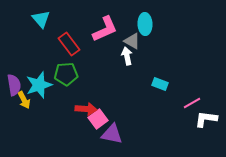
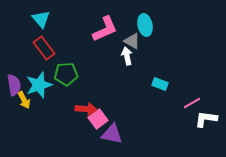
cyan ellipse: moved 1 px down; rotated 10 degrees counterclockwise
red rectangle: moved 25 px left, 4 px down
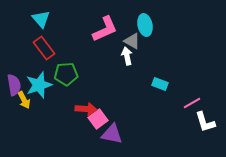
white L-shape: moved 1 px left, 3 px down; rotated 115 degrees counterclockwise
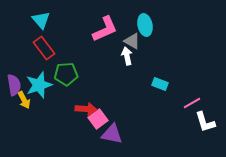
cyan triangle: moved 1 px down
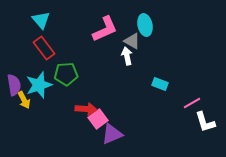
purple triangle: rotated 35 degrees counterclockwise
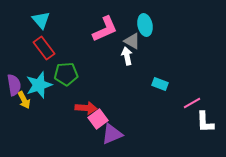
red arrow: moved 1 px up
white L-shape: rotated 15 degrees clockwise
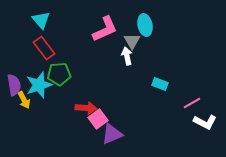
gray triangle: rotated 30 degrees clockwise
green pentagon: moved 7 px left
white L-shape: rotated 60 degrees counterclockwise
